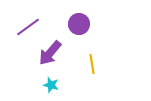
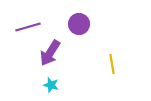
purple line: rotated 20 degrees clockwise
purple arrow: rotated 8 degrees counterclockwise
yellow line: moved 20 px right
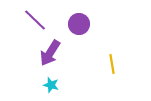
purple line: moved 7 px right, 7 px up; rotated 60 degrees clockwise
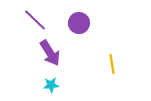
purple circle: moved 1 px up
purple arrow: rotated 64 degrees counterclockwise
cyan star: rotated 21 degrees counterclockwise
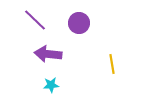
purple arrow: moved 2 px left, 1 px down; rotated 128 degrees clockwise
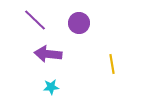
cyan star: moved 2 px down
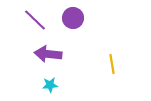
purple circle: moved 6 px left, 5 px up
cyan star: moved 1 px left, 2 px up
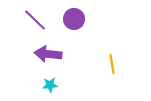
purple circle: moved 1 px right, 1 px down
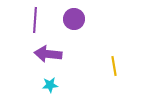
purple line: rotated 50 degrees clockwise
yellow line: moved 2 px right, 2 px down
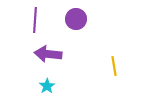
purple circle: moved 2 px right
cyan star: moved 3 px left, 1 px down; rotated 28 degrees counterclockwise
